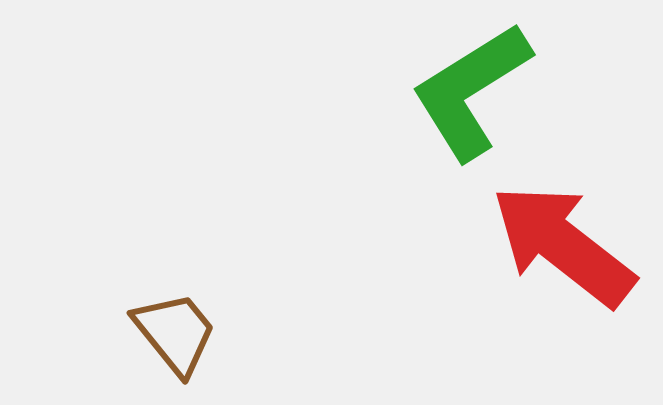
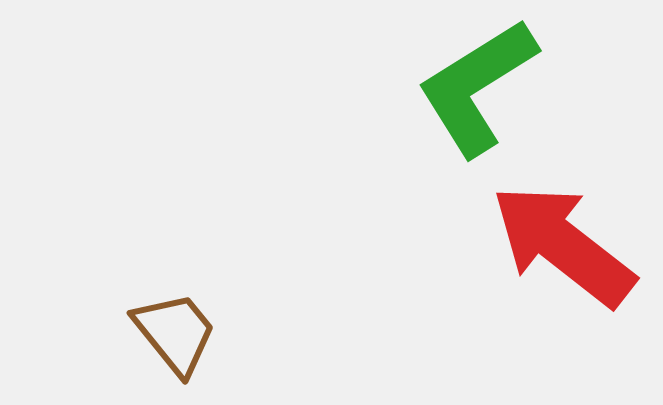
green L-shape: moved 6 px right, 4 px up
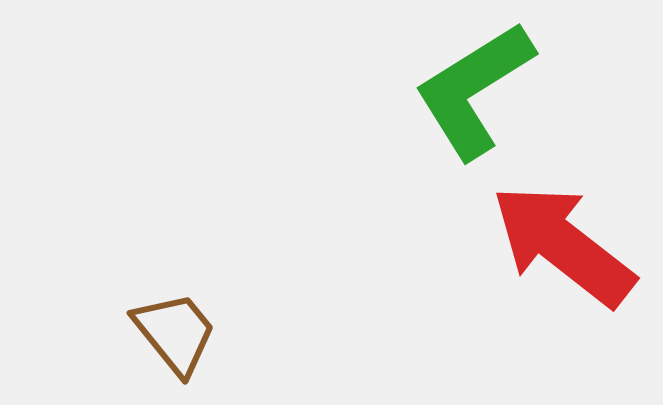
green L-shape: moved 3 px left, 3 px down
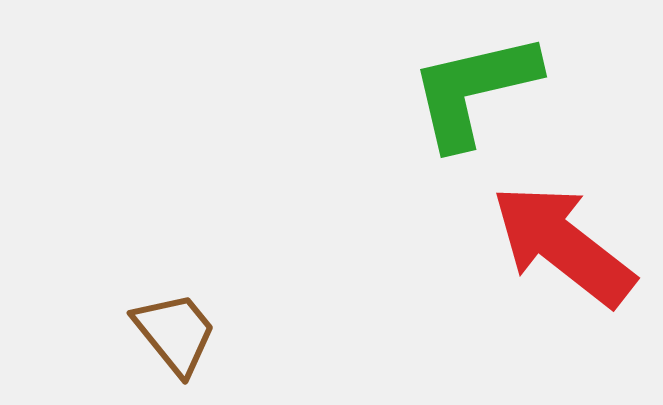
green L-shape: rotated 19 degrees clockwise
